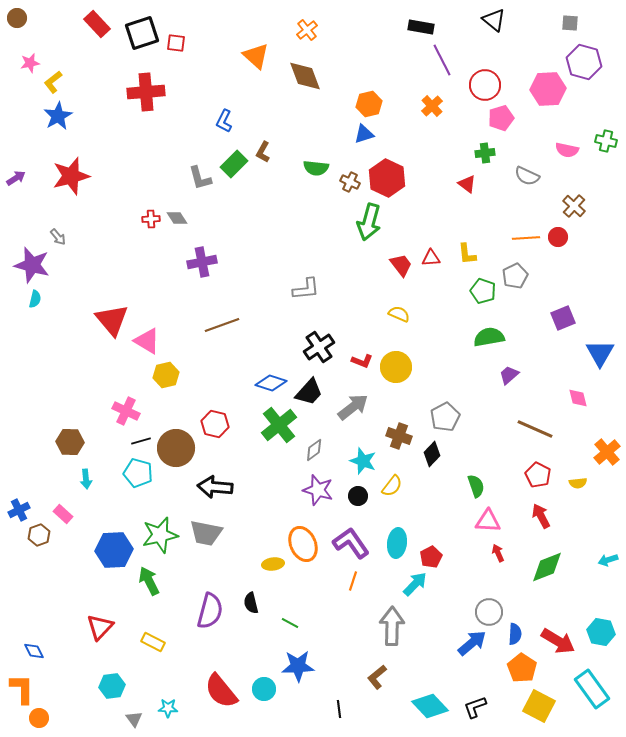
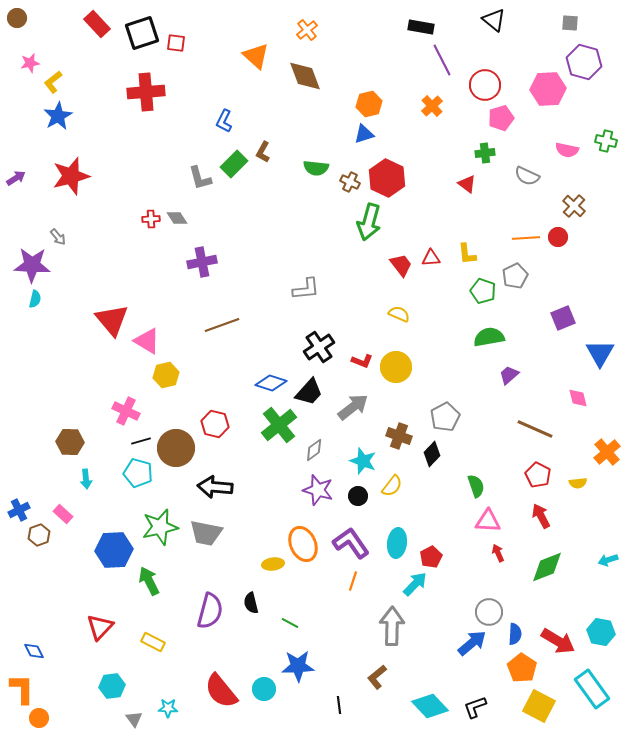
purple star at (32, 265): rotated 12 degrees counterclockwise
green star at (160, 535): moved 8 px up
black line at (339, 709): moved 4 px up
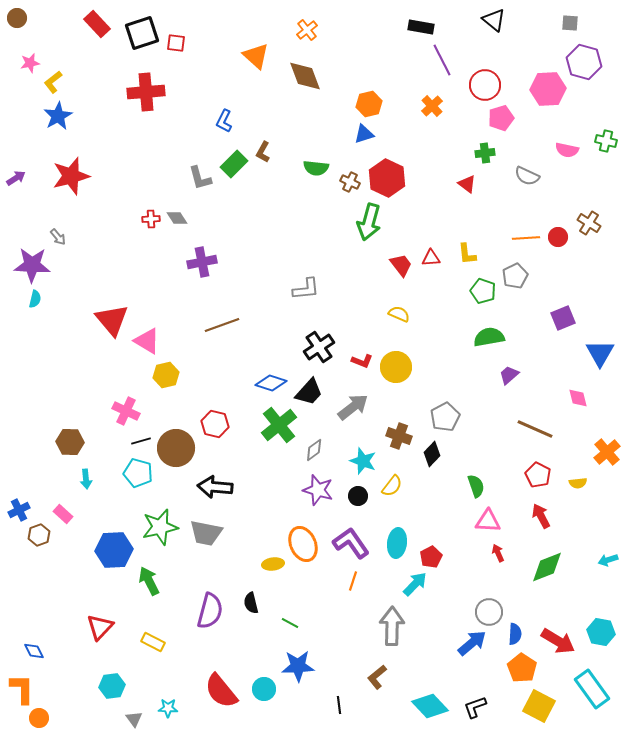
brown cross at (574, 206): moved 15 px right, 17 px down; rotated 10 degrees counterclockwise
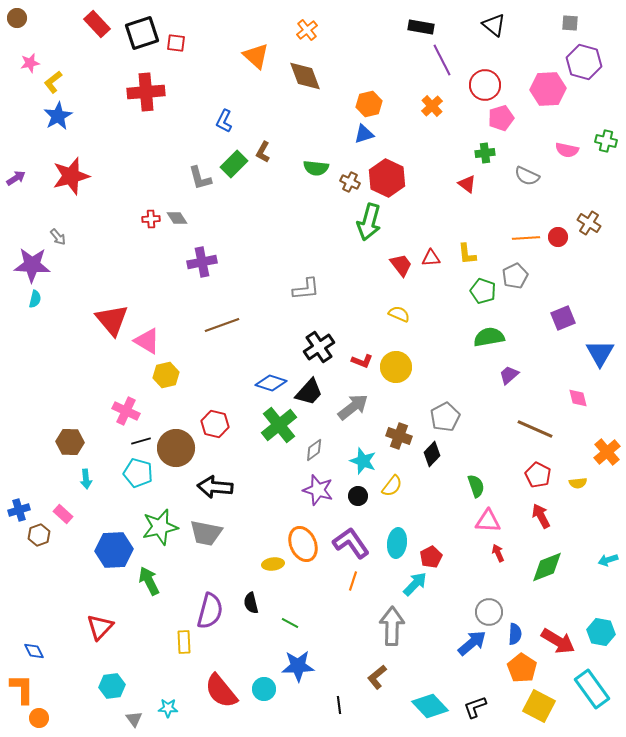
black triangle at (494, 20): moved 5 px down
blue cross at (19, 510): rotated 10 degrees clockwise
yellow rectangle at (153, 642): moved 31 px right; rotated 60 degrees clockwise
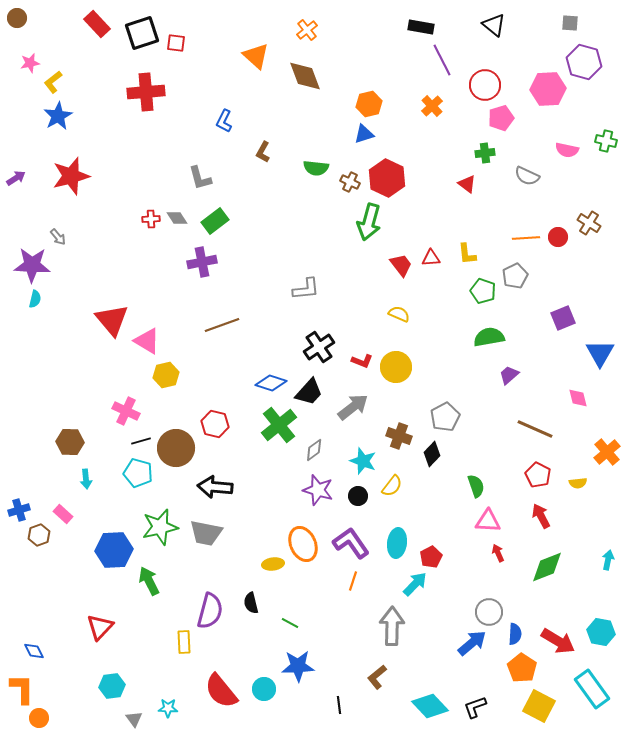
green rectangle at (234, 164): moved 19 px left, 57 px down; rotated 8 degrees clockwise
cyan arrow at (608, 560): rotated 120 degrees clockwise
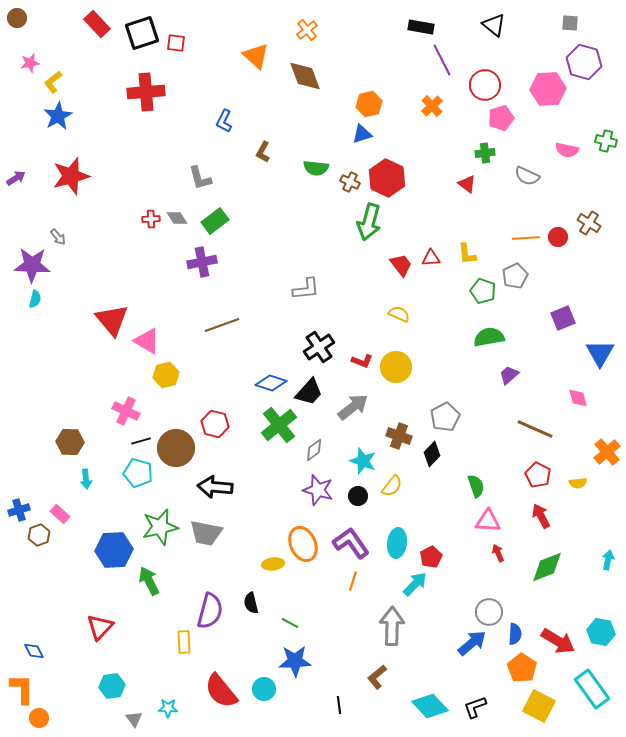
blue triangle at (364, 134): moved 2 px left
pink rectangle at (63, 514): moved 3 px left
blue star at (298, 666): moved 3 px left, 5 px up
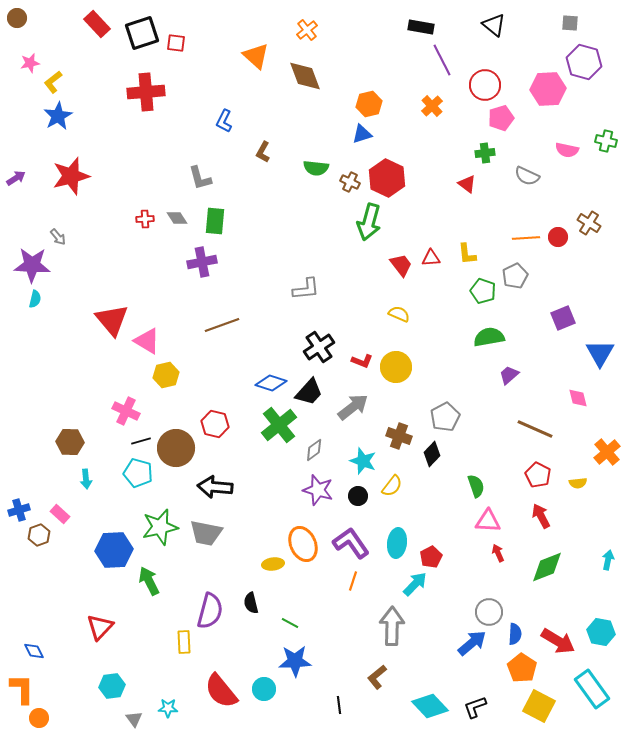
red cross at (151, 219): moved 6 px left
green rectangle at (215, 221): rotated 48 degrees counterclockwise
